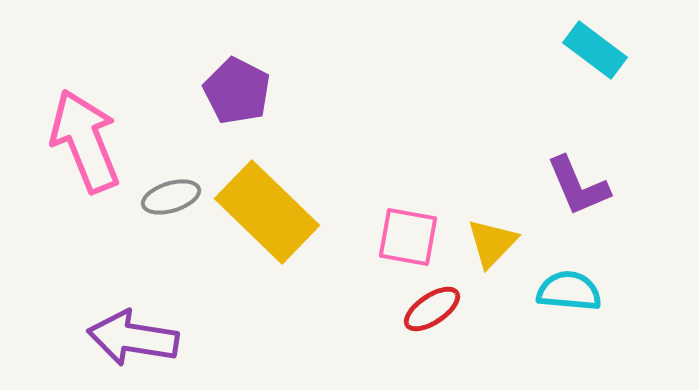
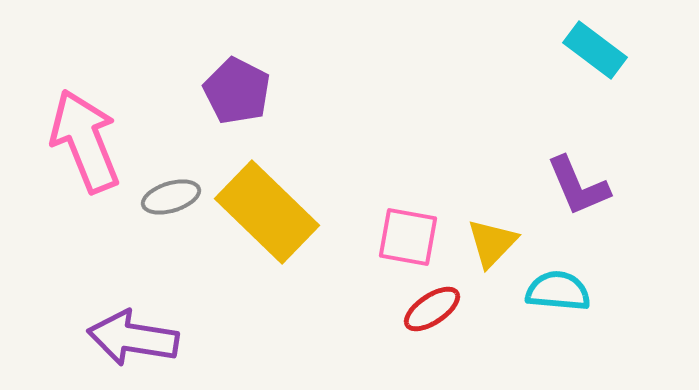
cyan semicircle: moved 11 px left
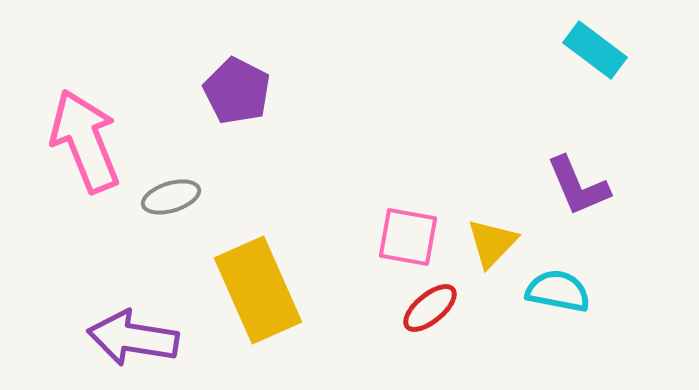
yellow rectangle: moved 9 px left, 78 px down; rotated 22 degrees clockwise
cyan semicircle: rotated 6 degrees clockwise
red ellipse: moved 2 px left, 1 px up; rotated 6 degrees counterclockwise
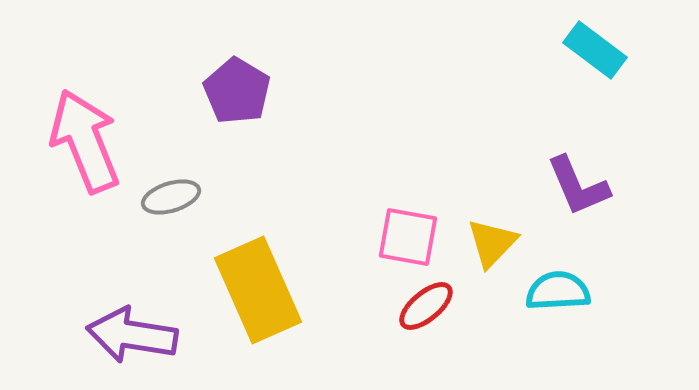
purple pentagon: rotated 4 degrees clockwise
cyan semicircle: rotated 14 degrees counterclockwise
red ellipse: moved 4 px left, 2 px up
purple arrow: moved 1 px left, 3 px up
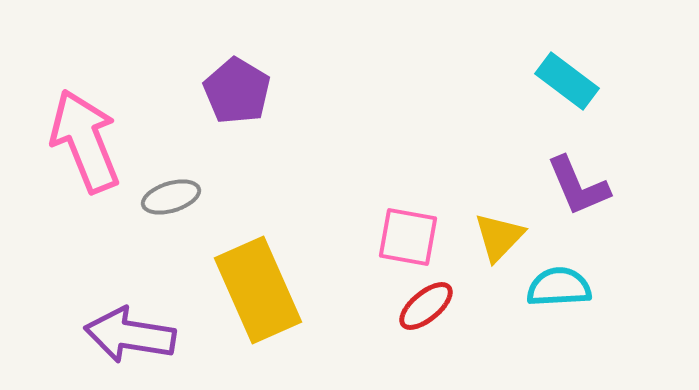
cyan rectangle: moved 28 px left, 31 px down
yellow triangle: moved 7 px right, 6 px up
cyan semicircle: moved 1 px right, 4 px up
purple arrow: moved 2 px left
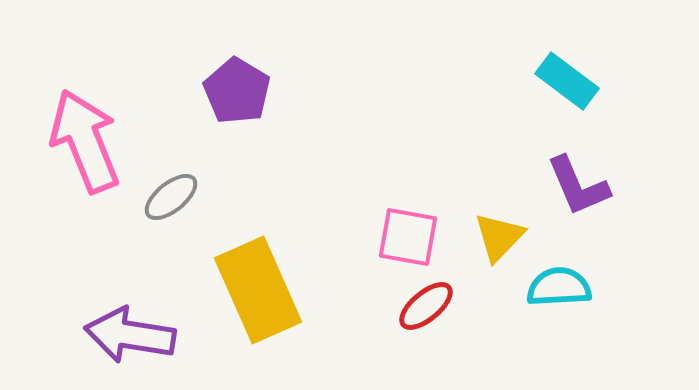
gray ellipse: rotated 22 degrees counterclockwise
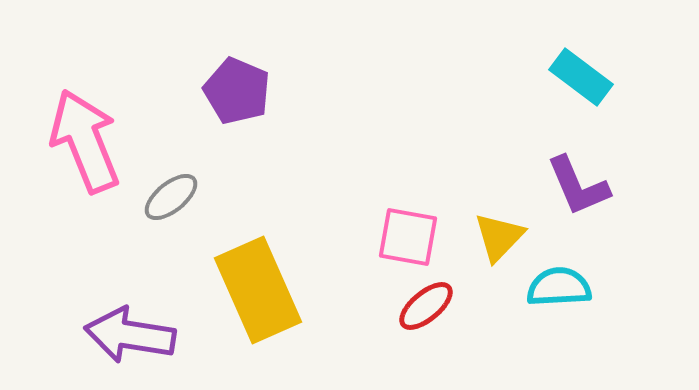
cyan rectangle: moved 14 px right, 4 px up
purple pentagon: rotated 8 degrees counterclockwise
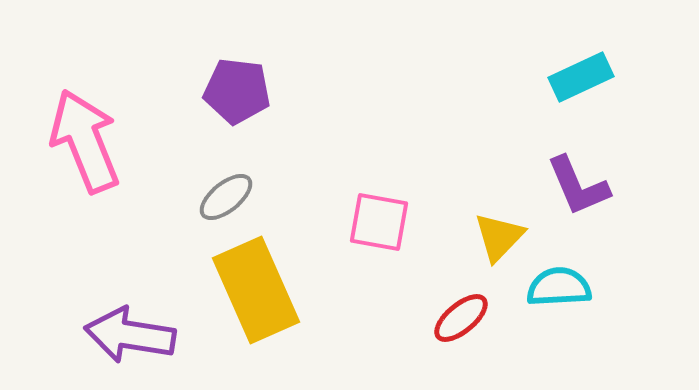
cyan rectangle: rotated 62 degrees counterclockwise
purple pentagon: rotated 16 degrees counterclockwise
gray ellipse: moved 55 px right
pink square: moved 29 px left, 15 px up
yellow rectangle: moved 2 px left
red ellipse: moved 35 px right, 12 px down
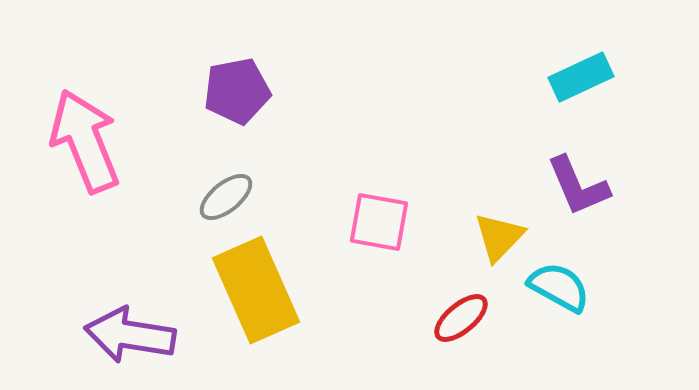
purple pentagon: rotated 18 degrees counterclockwise
cyan semicircle: rotated 32 degrees clockwise
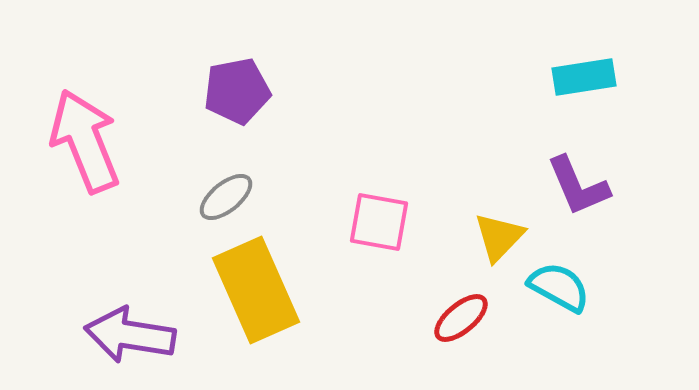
cyan rectangle: moved 3 px right; rotated 16 degrees clockwise
